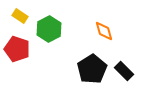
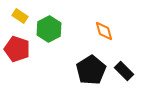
black pentagon: moved 1 px left, 1 px down
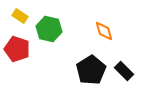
green hexagon: rotated 20 degrees counterclockwise
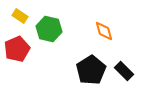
red pentagon: rotated 30 degrees clockwise
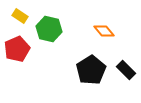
orange diamond: rotated 25 degrees counterclockwise
black rectangle: moved 2 px right, 1 px up
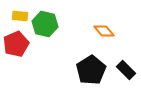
yellow rectangle: rotated 28 degrees counterclockwise
green hexagon: moved 4 px left, 5 px up
red pentagon: moved 1 px left, 5 px up
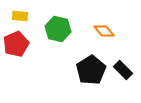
green hexagon: moved 13 px right, 5 px down
black rectangle: moved 3 px left
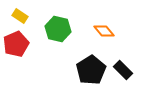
yellow rectangle: rotated 28 degrees clockwise
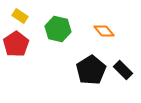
red pentagon: rotated 10 degrees counterclockwise
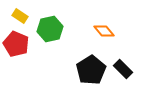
green hexagon: moved 8 px left; rotated 25 degrees counterclockwise
red pentagon: rotated 15 degrees counterclockwise
black rectangle: moved 1 px up
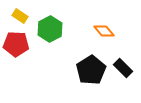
green hexagon: rotated 15 degrees counterclockwise
red pentagon: rotated 20 degrees counterclockwise
black rectangle: moved 1 px up
